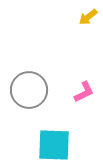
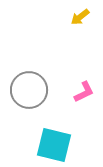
yellow arrow: moved 8 px left
cyan square: rotated 12 degrees clockwise
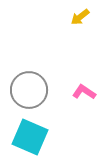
pink L-shape: rotated 120 degrees counterclockwise
cyan square: moved 24 px left, 8 px up; rotated 9 degrees clockwise
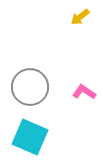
gray circle: moved 1 px right, 3 px up
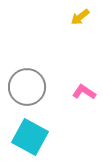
gray circle: moved 3 px left
cyan square: rotated 6 degrees clockwise
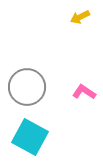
yellow arrow: rotated 12 degrees clockwise
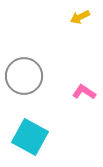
gray circle: moved 3 px left, 11 px up
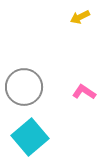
gray circle: moved 11 px down
cyan square: rotated 21 degrees clockwise
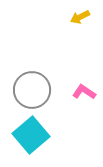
gray circle: moved 8 px right, 3 px down
cyan square: moved 1 px right, 2 px up
